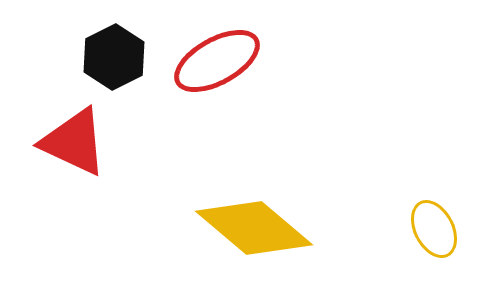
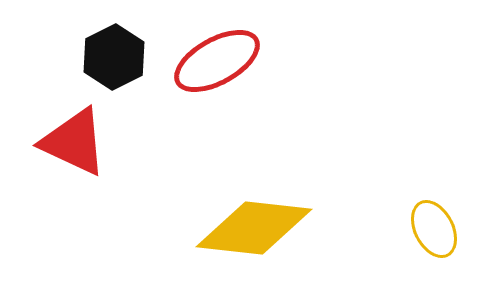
yellow diamond: rotated 34 degrees counterclockwise
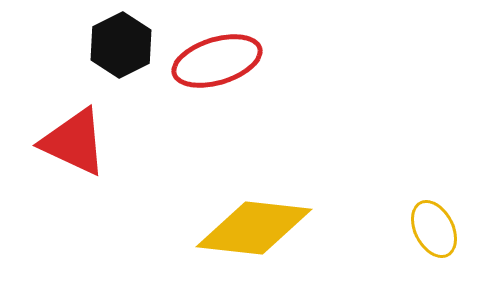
black hexagon: moved 7 px right, 12 px up
red ellipse: rotated 12 degrees clockwise
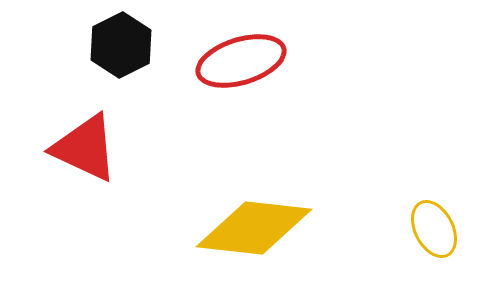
red ellipse: moved 24 px right
red triangle: moved 11 px right, 6 px down
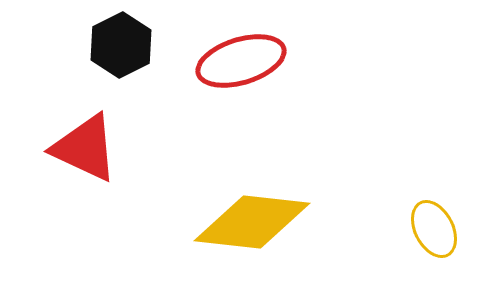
yellow diamond: moved 2 px left, 6 px up
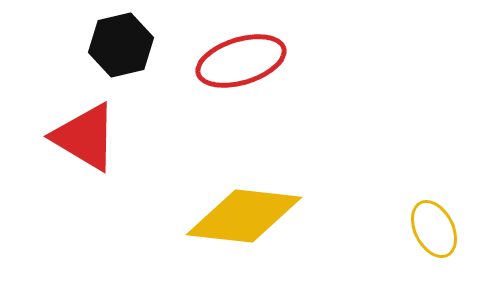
black hexagon: rotated 14 degrees clockwise
red triangle: moved 11 px up; rotated 6 degrees clockwise
yellow diamond: moved 8 px left, 6 px up
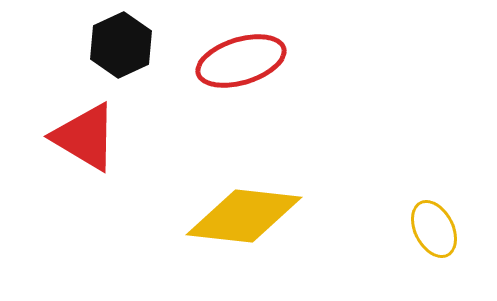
black hexagon: rotated 12 degrees counterclockwise
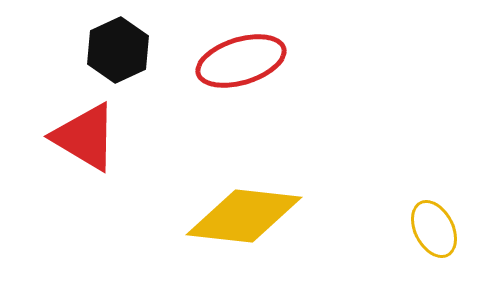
black hexagon: moved 3 px left, 5 px down
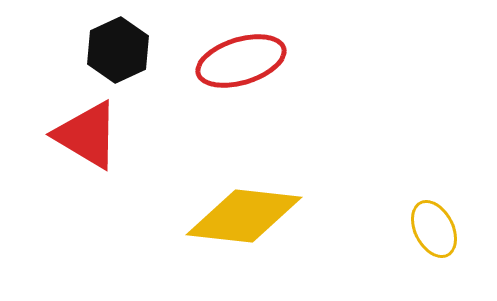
red triangle: moved 2 px right, 2 px up
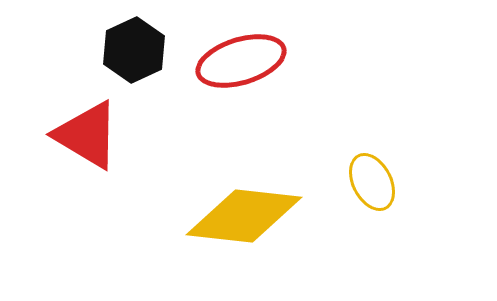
black hexagon: moved 16 px right
yellow ellipse: moved 62 px left, 47 px up
